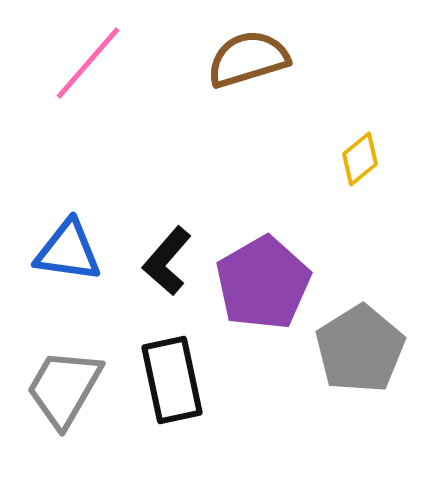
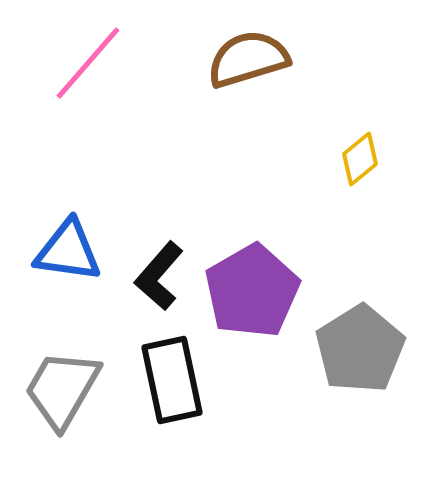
black L-shape: moved 8 px left, 15 px down
purple pentagon: moved 11 px left, 8 px down
gray trapezoid: moved 2 px left, 1 px down
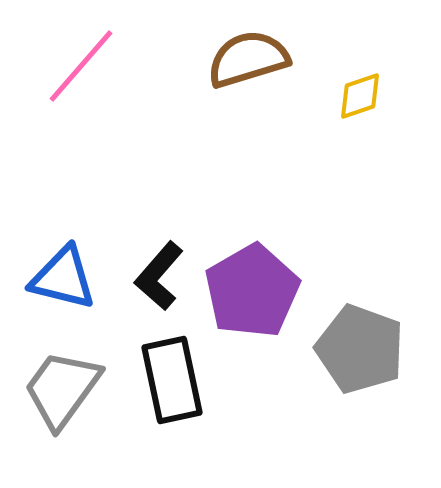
pink line: moved 7 px left, 3 px down
yellow diamond: moved 63 px up; rotated 20 degrees clockwise
blue triangle: moved 5 px left, 27 px down; rotated 6 degrees clockwise
gray pentagon: rotated 20 degrees counterclockwise
gray trapezoid: rotated 6 degrees clockwise
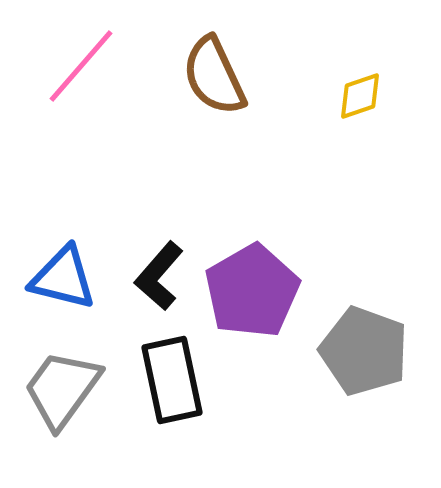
brown semicircle: moved 34 px left, 17 px down; rotated 98 degrees counterclockwise
gray pentagon: moved 4 px right, 2 px down
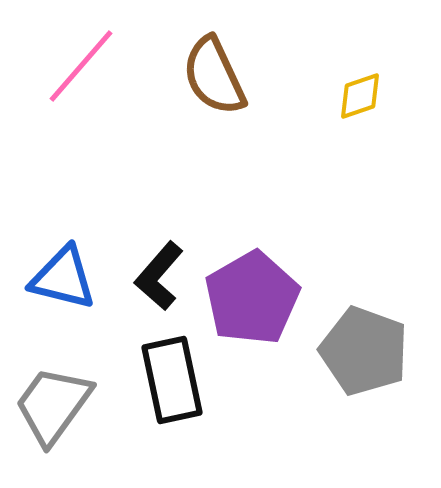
purple pentagon: moved 7 px down
gray trapezoid: moved 9 px left, 16 px down
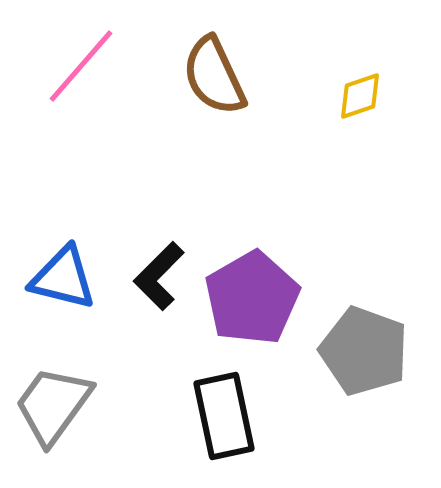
black L-shape: rotated 4 degrees clockwise
black rectangle: moved 52 px right, 36 px down
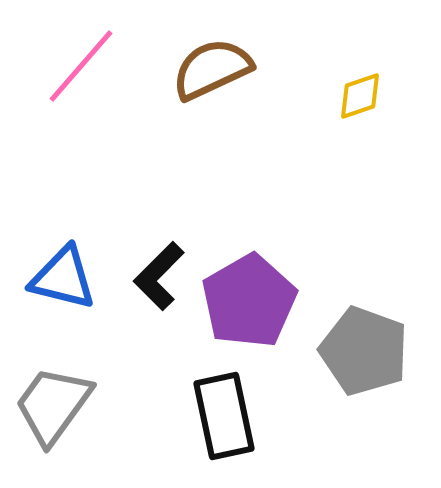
brown semicircle: moved 2 px left, 7 px up; rotated 90 degrees clockwise
purple pentagon: moved 3 px left, 3 px down
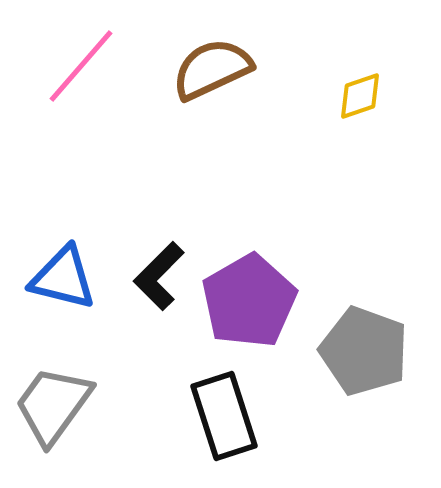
black rectangle: rotated 6 degrees counterclockwise
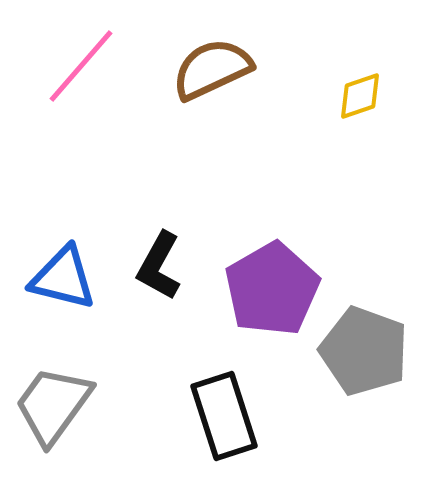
black L-shape: moved 10 px up; rotated 16 degrees counterclockwise
purple pentagon: moved 23 px right, 12 px up
